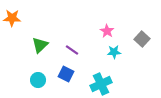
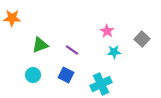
green triangle: rotated 24 degrees clockwise
blue square: moved 1 px down
cyan circle: moved 5 px left, 5 px up
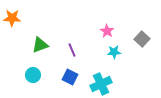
purple line: rotated 32 degrees clockwise
blue square: moved 4 px right, 2 px down
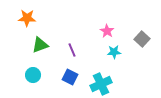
orange star: moved 15 px right
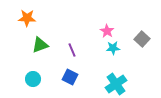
cyan star: moved 1 px left, 4 px up
cyan circle: moved 4 px down
cyan cross: moved 15 px right; rotated 10 degrees counterclockwise
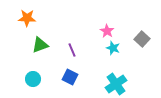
cyan star: rotated 24 degrees clockwise
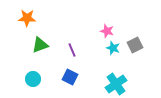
pink star: rotated 16 degrees counterclockwise
gray square: moved 7 px left, 6 px down; rotated 21 degrees clockwise
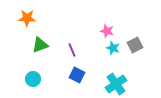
blue square: moved 7 px right, 2 px up
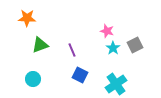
cyan star: rotated 16 degrees clockwise
blue square: moved 3 px right
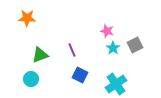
green triangle: moved 10 px down
cyan circle: moved 2 px left
